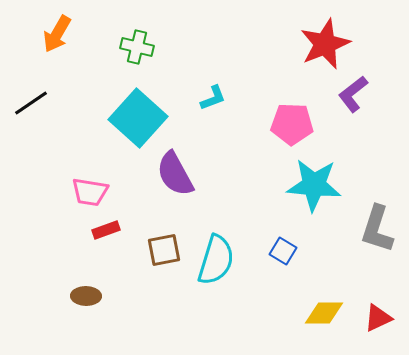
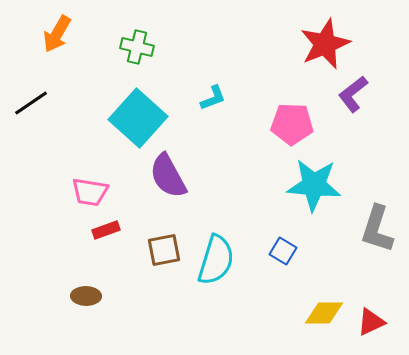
purple semicircle: moved 7 px left, 2 px down
red triangle: moved 7 px left, 4 px down
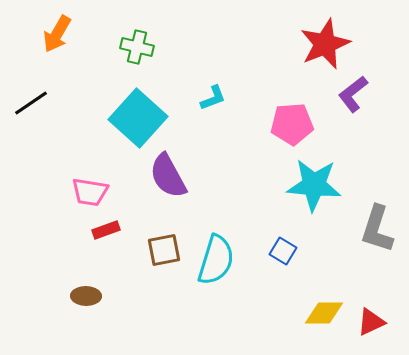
pink pentagon: rotated 6 degrees counterclockwise
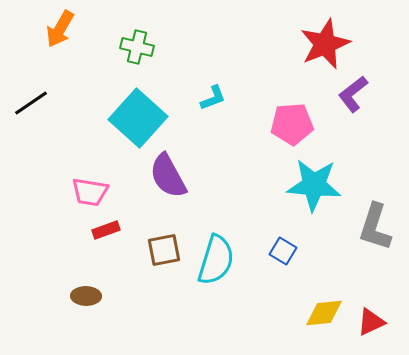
orange arrow: moved 3 px right, 5 px up
gray L-shape: moved 2 px left, 2 px up
yellow diamond: rotated 6 degrees counterclockwise
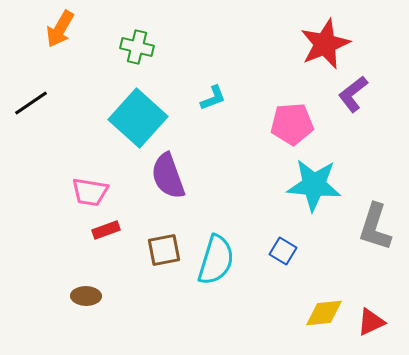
purple semicircle: rotated 9 degrees clockwise
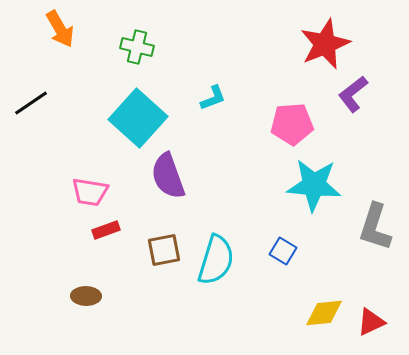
orange arrow: rotated 60 degrees counterclockwise
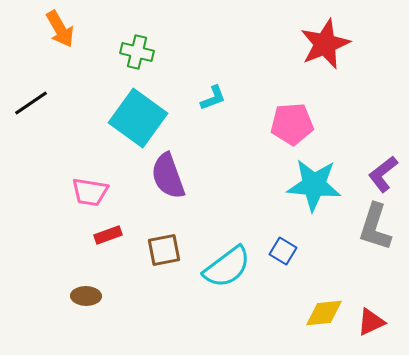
green cross: moved 5 px down
purple L-shape: moved 30 px right, 80 px down
cyan square: rotated 6 degrees counterclockwise
red rectangle: moved 2 px right, 5 px down
cyan semicircle: moved 11 px right, 7 px down; rotated 36 degrees clockwise
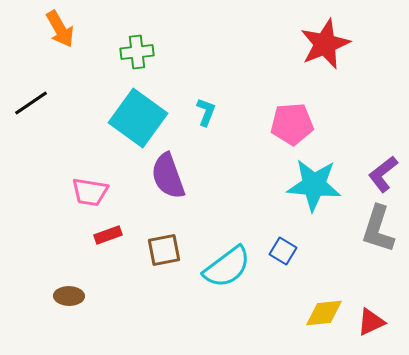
green cross: rotated 20 degrees counterclockwise
cyan L-shape: moved 7 px left, 14 px down; rotated 48 degrees counterclockwise
gray L-shape: moved 3 px right, 2 px down
brown ellipse: moved 17 px left
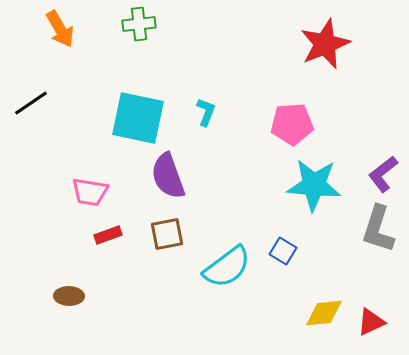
green cross: moved 2 px right, 28 px up
cyan square: rotated 24 degrees counterclockwise
brown square: moved 3 px right, 16 px up
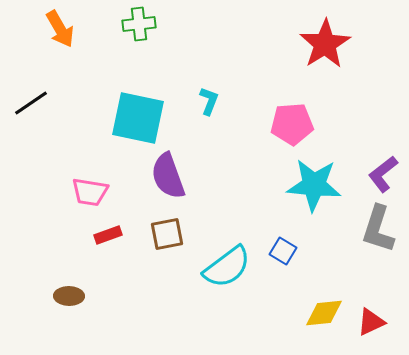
red star: rotated 9 degrees counterclockwise
cyan L-shape: moved 3 px right, 11 px up
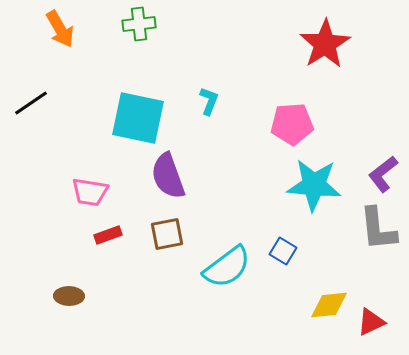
gray L-shape: rotated 24 degrees counterclockwise
yellow diamond: moved 5 px right, 8 px up
